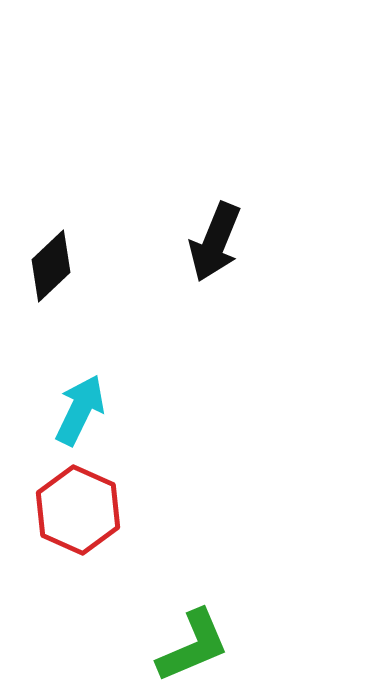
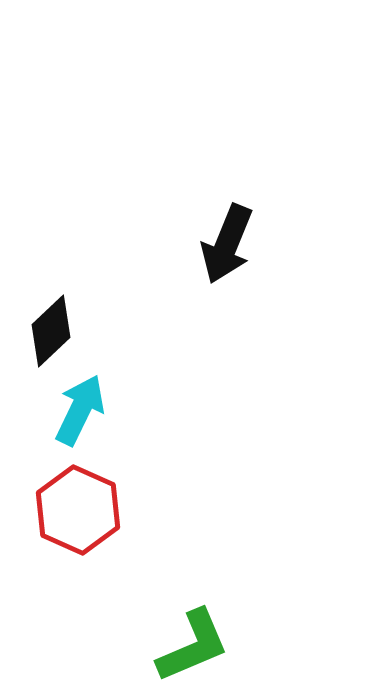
black arrow: moved 12 px right, 2 px down
black diamond: moved 65 px down
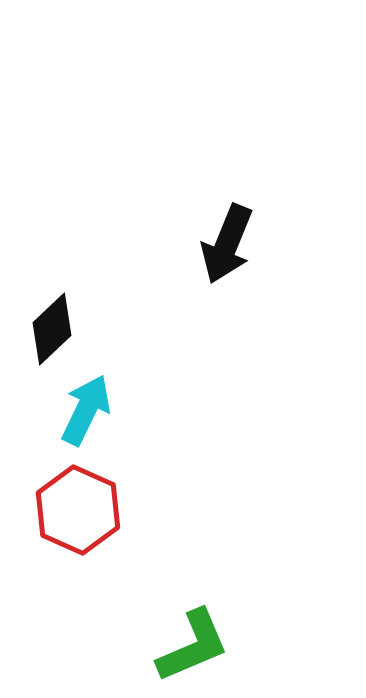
black diamond: moved 1 px right, 2 px up
cyan arrow: moved 6 px right
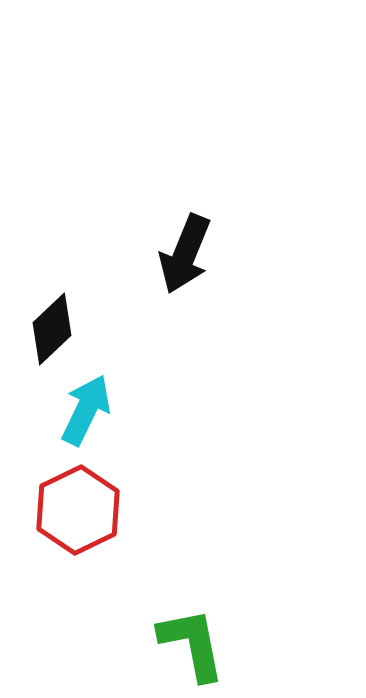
black arrow: moved 42 px left, 10 px down
red hexagon: rotated 10 degrees clockwise
green L-shape: moved 1 px left, 2 px up; rotated 78 degrees counterclockwise
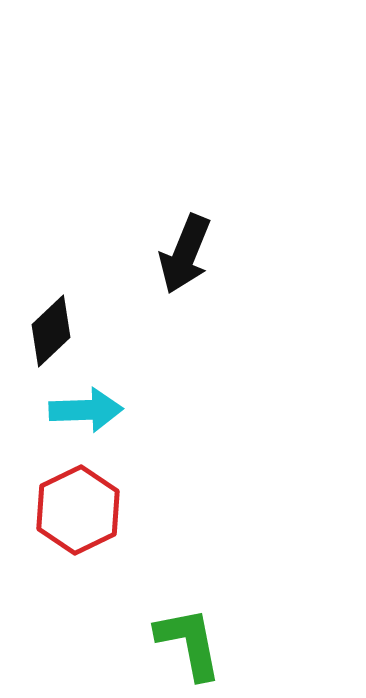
black diamond: moved 1 px left, 2 px down
cyan arrow: rotated 62 degrees clockwise
green L-shape: moved 3 px left, 1 px up
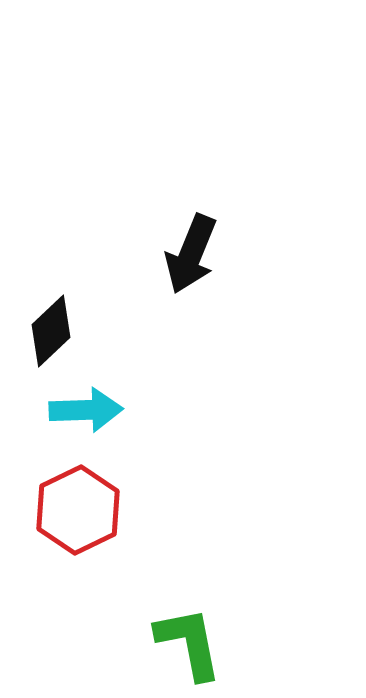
black arrow: moved 6 px right
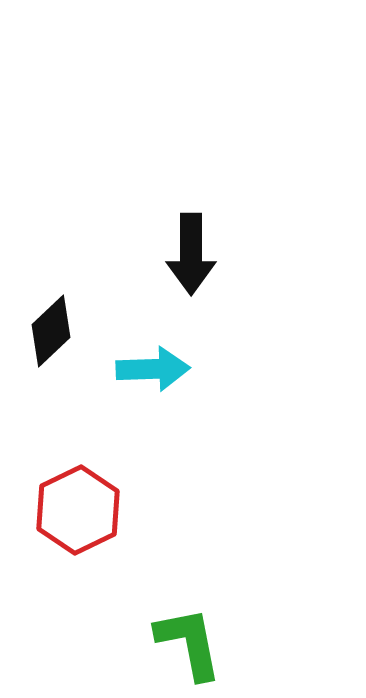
black arrow: rotated 22 degrees counterclockwise
cyan arrow: moved 67 px right, 41 px up
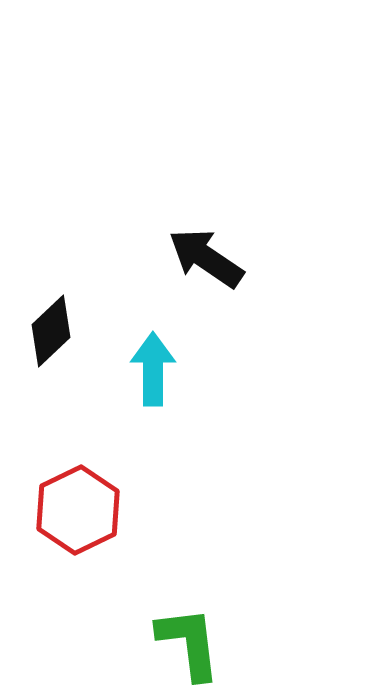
black arrow: moved 15 px right, 4 px down; rotated 124 degrees clockwise
cyan arrow: rotated 88 degrees counterclockwise
green L-shape: rotated 4 degrees clockwise
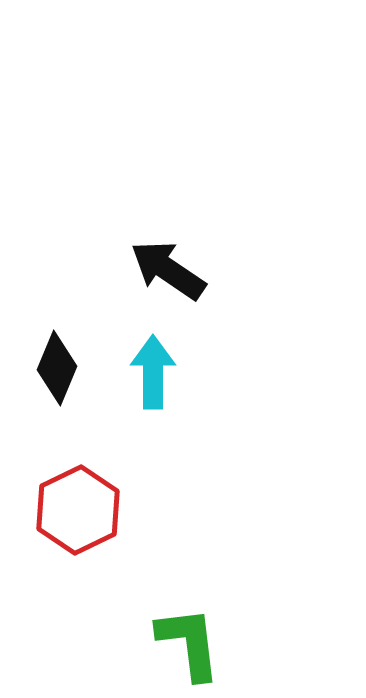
black arrow: moved 38 px left, 12 px down
black diamond: moved 6 px right, 37 px down; rotated 24 degrees counterclockwise
cyan arrow: moved 3 px down
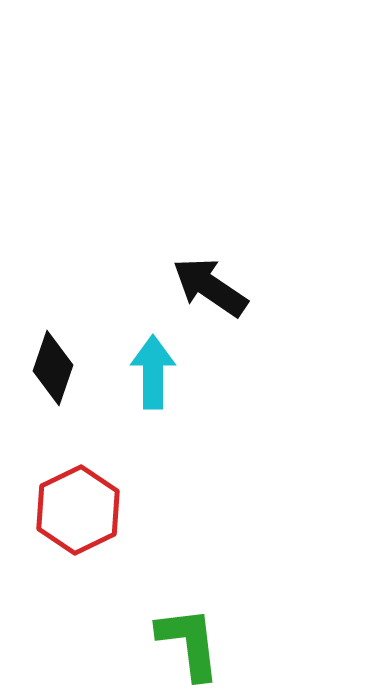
black arrow: moved 42 px right, 17 px down
black diamond: moved 4 px left; rotated 4 degrees counterclockwise
